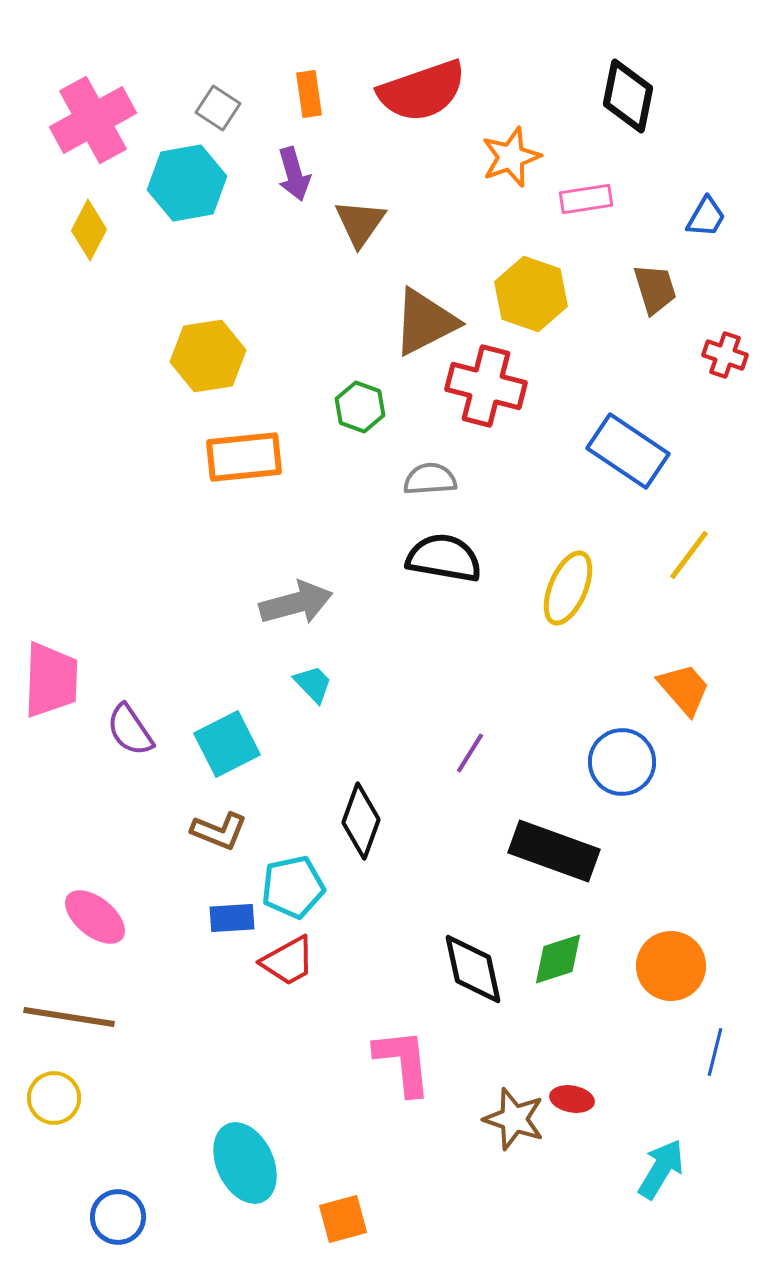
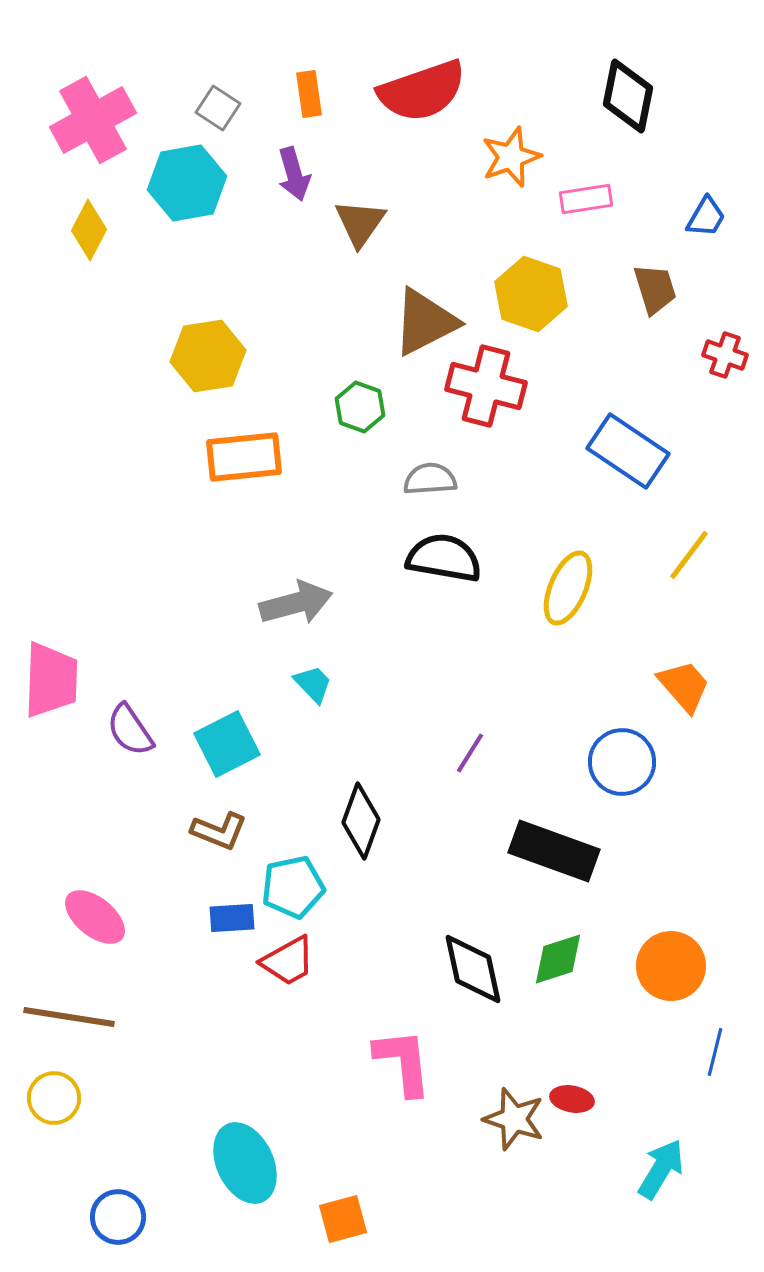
orange trapezoid at (684, 689): moved 3 px up
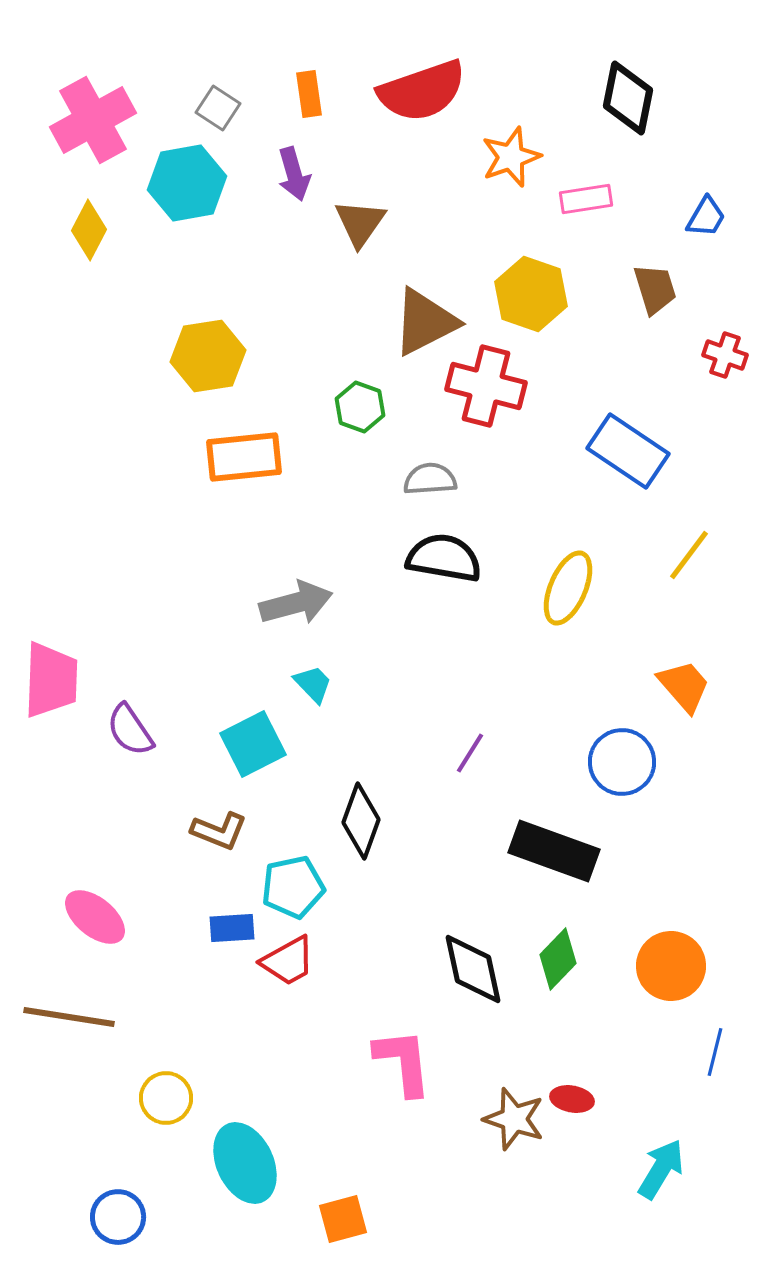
black diamond at (628, 96): moved 2 px down
cyan square at (227, 744): moved 26 px right
blue rectangle at (232, 918): moved 10 px down
green diamond at (558, 959): rotated 28 degrees counterclockwise
yellow circle at (54, 1098): moved 112 px right
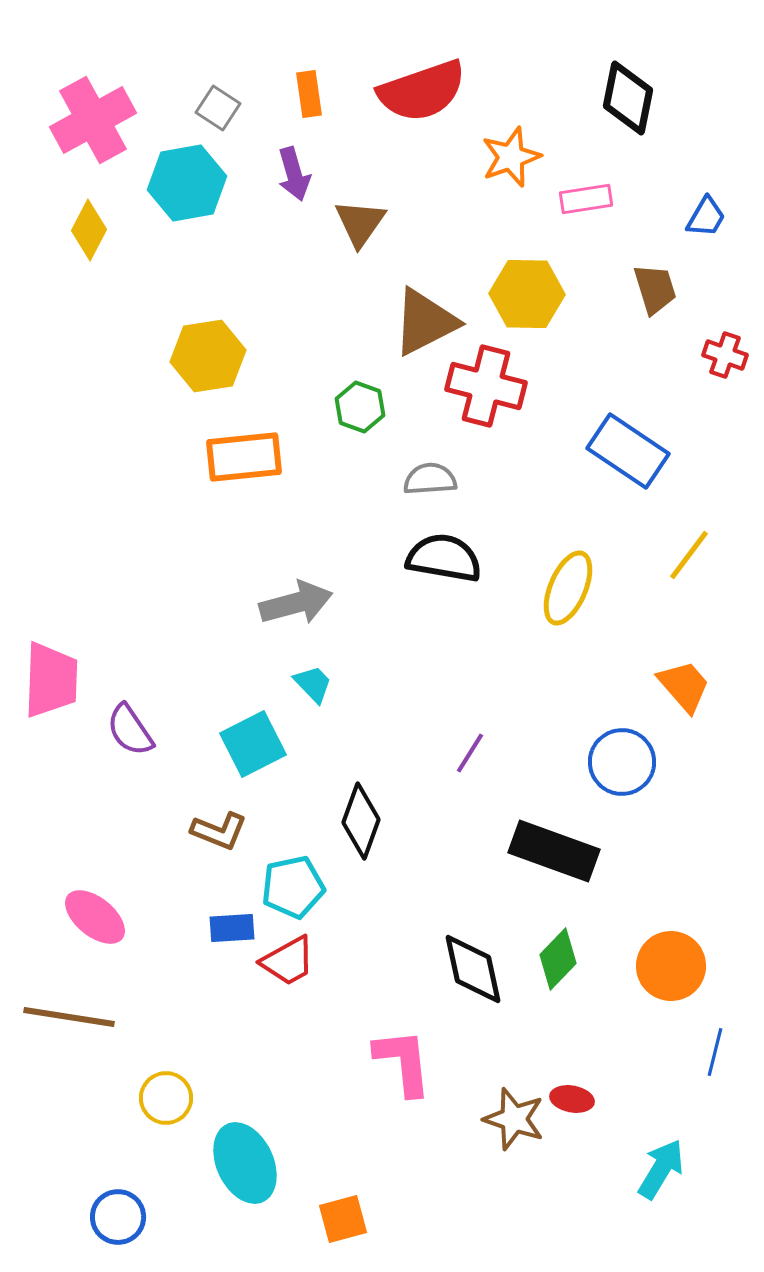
yellow hexagon at (531, 294): moved 4 px left; rotated 18 degrees counterclockwise
